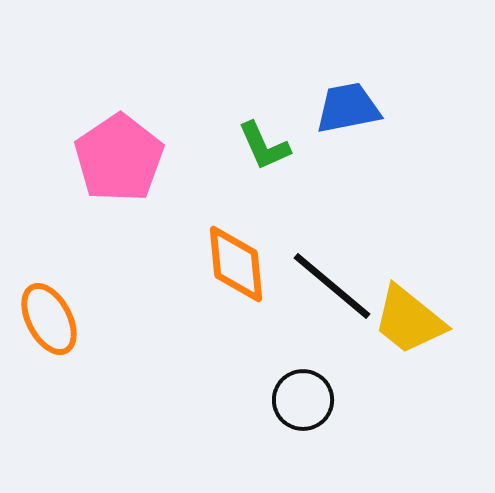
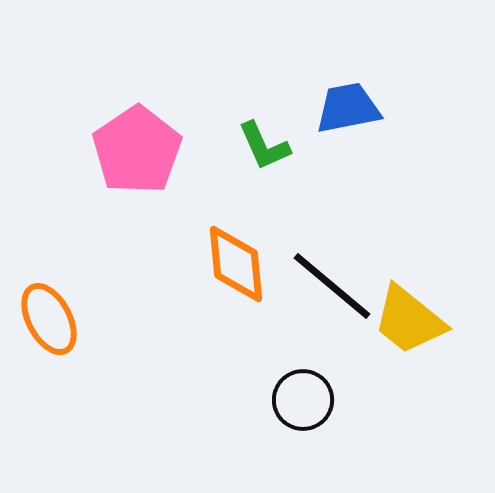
pink pentagon: moved 18 px right, 8 px up
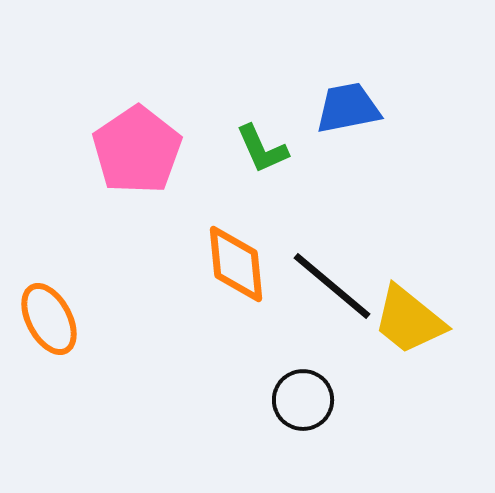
green L-shape: moved 2 px left, 3 px down
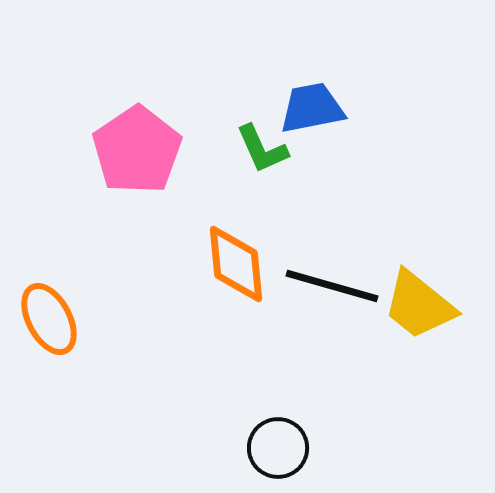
blue trapezoid: moved 36 px left
black line: rotated 24 degrees counterclockwise
yellow trapezoid: moved 10 px right, 15 px up
black circle: moved 25 px left, 48 px down
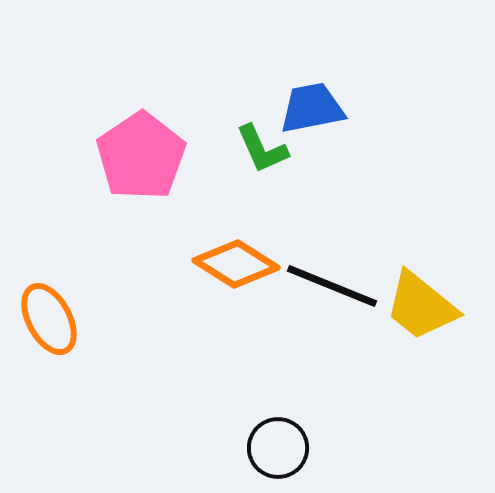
pink pentagon: moved 4 px right, 6 px down
orange diamond: rotated 52 degrees counterclockwise
black line: rotated 6 degrees clockwise
yellow trapezoid: moved 2 px right, 1 px down
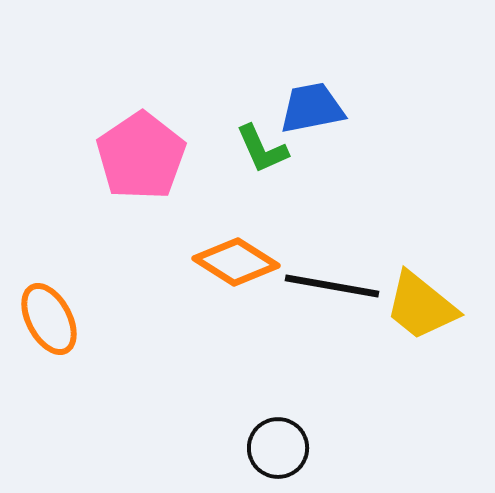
orange diamond: moved 2 px up
black line: rotated 12 degrees counterclockwise
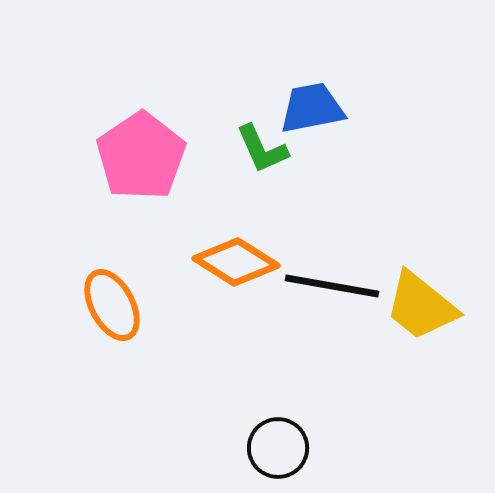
orange ellipse: moved 63 px right, 14 px up
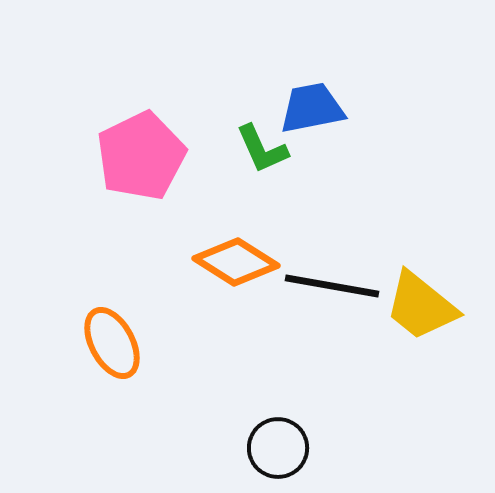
pink pentagon: rotated 8 degrees clockwise
orange ellipse: moved 38 px down
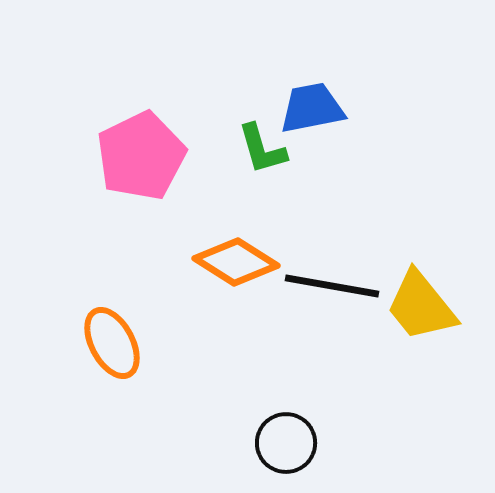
green L-shape: rotated 8 degrees clockwise
yellow trapezoid: rotated 12 degrees clockwise
black circle: moved 8 px right, 5 px up
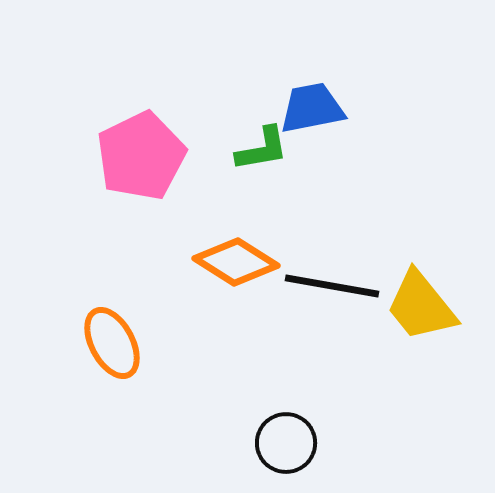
green L-shape: rotated 84 degrees counterclockwise
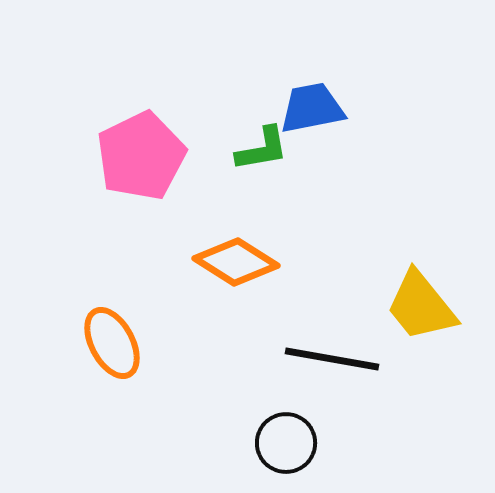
black line: moved 73 px down
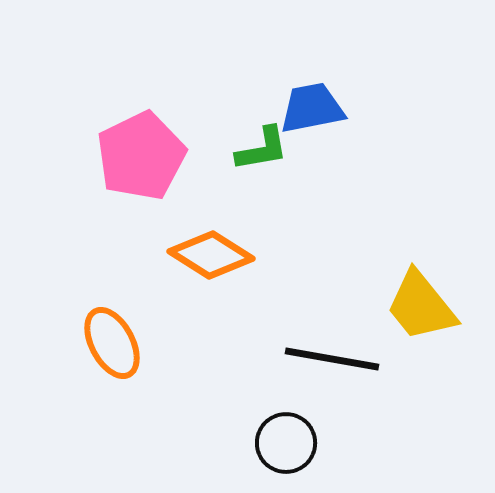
orange diamond: moved 25 px left, 7 px up
